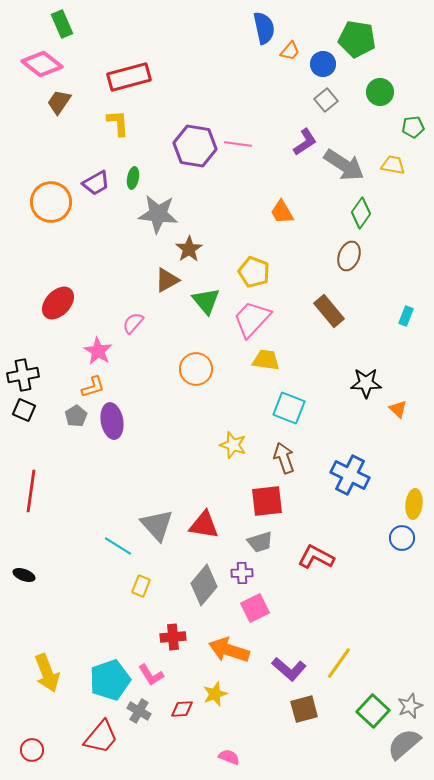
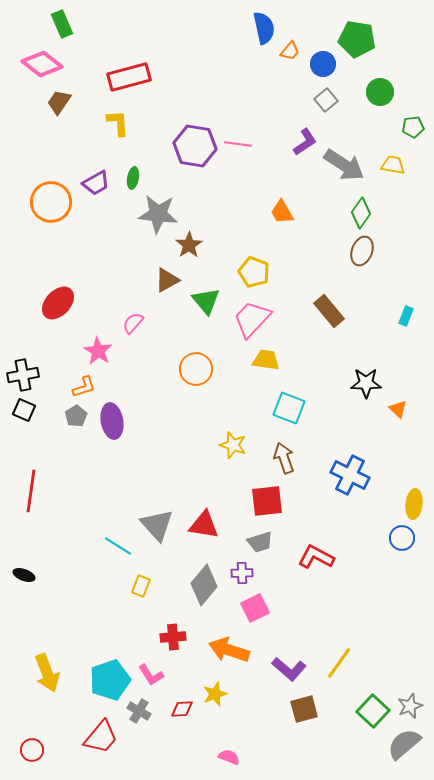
brown star at (189, 249): moved 4 px up
brown ellipse at (349, 256): moved 13 px right, 5 px up
orange L-shape at (93, 387): moved 9 px left
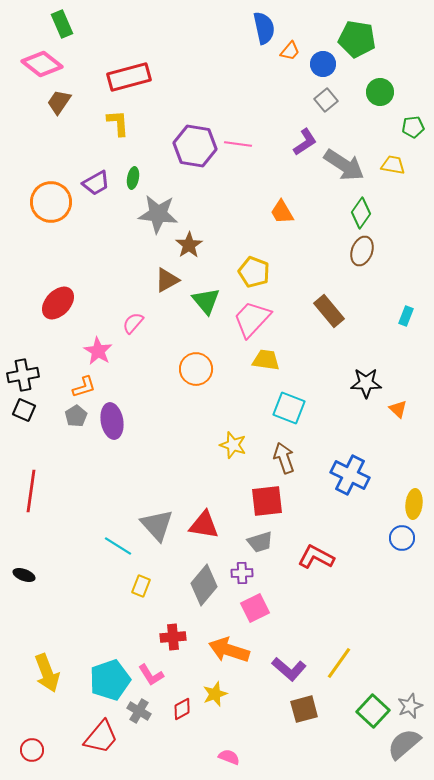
red diamond at (182, 709): rotated 25 degrees counterclockwise
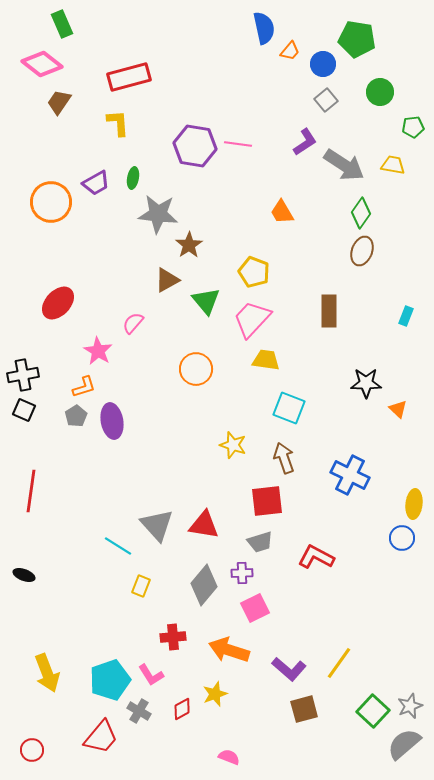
brown rectangle at (329, 311): rotated 40 degrees clockwise
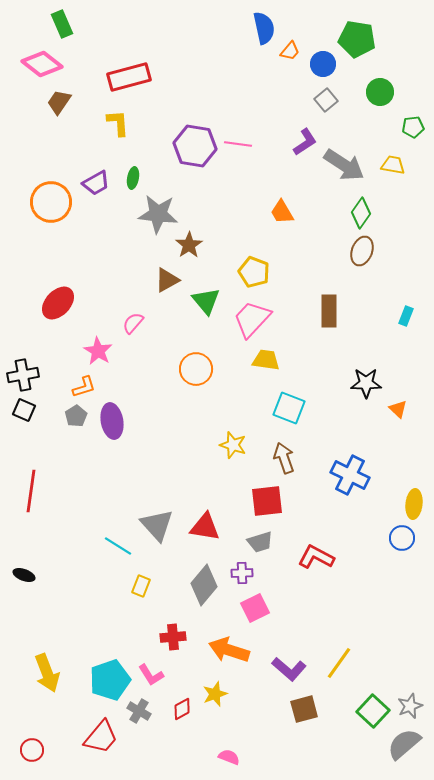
red triangle at (204, 525): moved 1 px right, 2 px down
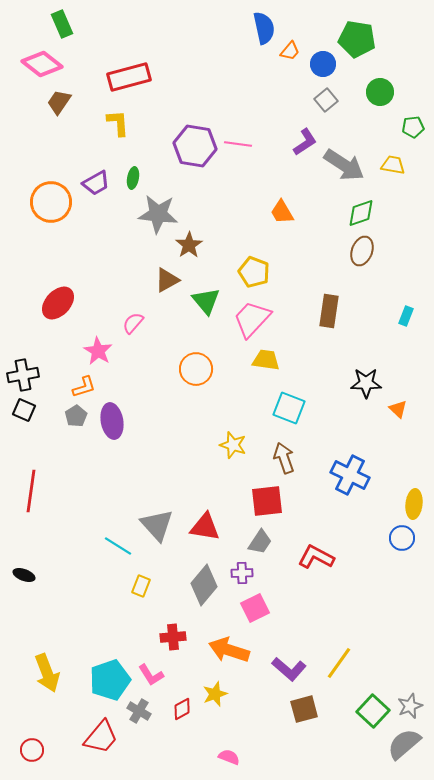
green diamond at (361, 213): rotated 36 degrees clockwise
brown rectangle at (329, 311): rotated 8 degrees clockwise
gray trapezoid at (260, 542): rotated 40 degrees counterclockwise
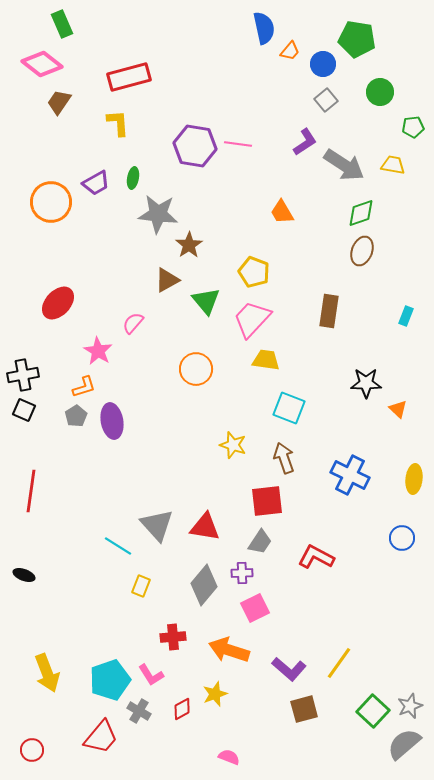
yellow ellipse at (414, 504): moved 25 px up
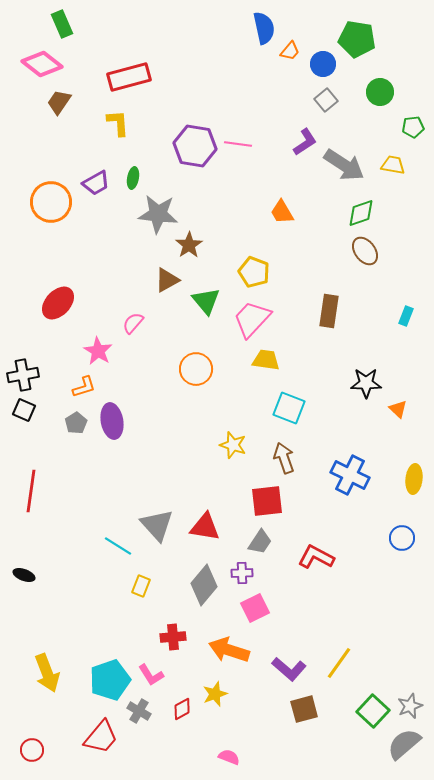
brown ellipse at (362, 251): moved 3 px right; rotated 56 degrees counterclockwise
gray pentagon at (76, 416): moved 7 px down
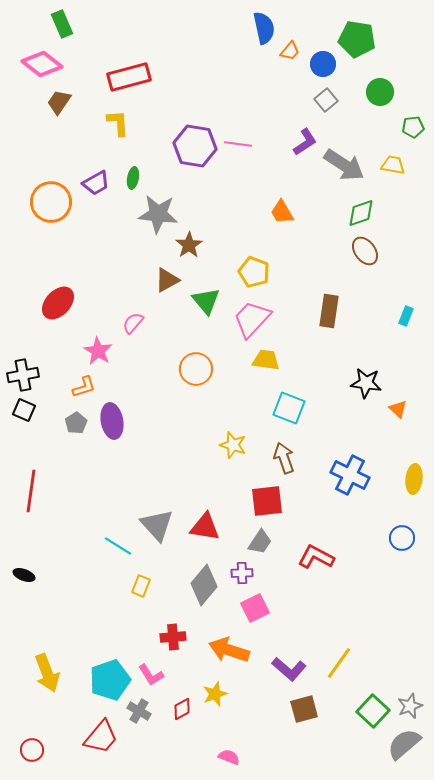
black star at (366, 383): rotated 8 degrees clockwise
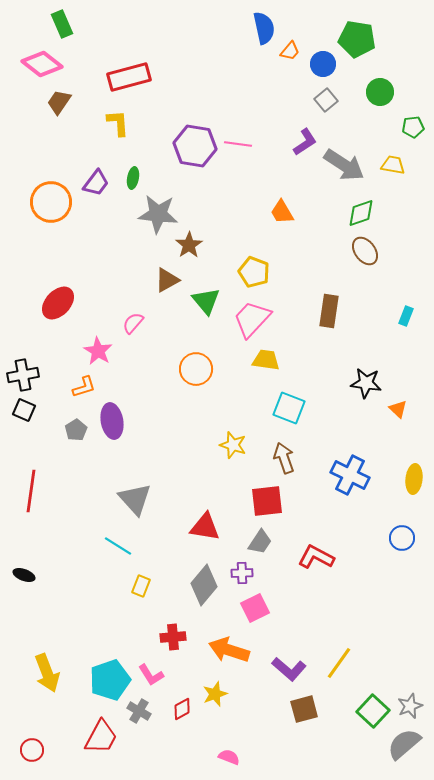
purple trapezoid at (96, 183): rotated 24 degrees counterclockwise
gray pentagon at (76, 423): moved 7 px down
gray triangle at (157, 525): moved 22 px left, 26 px up
red trapezoid at (101, 737): rotated 12 degrees counterclockwise
